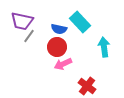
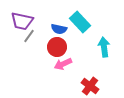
red cross: moved 3 px right
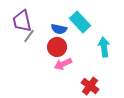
purple trapezoid: rotated 65 degrees clockwise
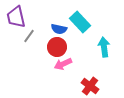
purple trapezoid: moved 6 px left, 4 px up
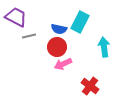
purple trapezoid: rotated 130 degrees clockwise
cyan rectangle: rotated 70 degrees clockwise
gray line: rotated 40 degrees clockwise
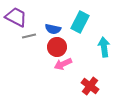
blue semicircle: moved 6 px left
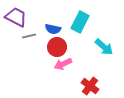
cyan arrow: rotated 138 degrees clockwise
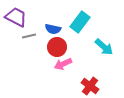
cyan rectangle: rotated 10 degrees clockwise
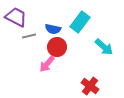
pink arrow: moved 16 px left; rotated 24 degrees counterclockwise
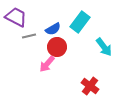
blue semicircle: rotated 42 degrees counterclockwise
cyan arrow: rotated 12 degrees clockwise
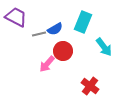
cyan rectangle: moved 3 px right; rotated 15 degrees counterclockwise
blue semicircle: moved 2 px right
gray line: moved 10 px right, 2 px up
red circle: moved 6 px right, 4 px down
